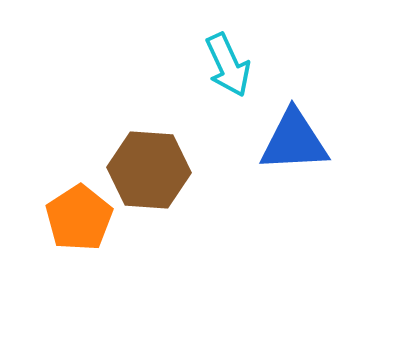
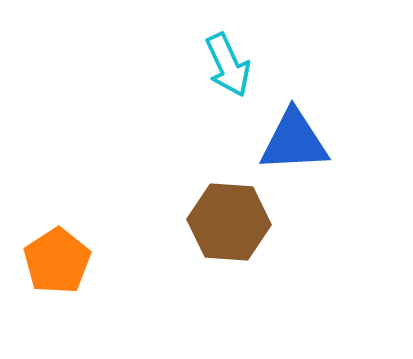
brown hexagon: moved 80 px right, 52 px down
orange pentagon: moved 22 px left, 43 px down
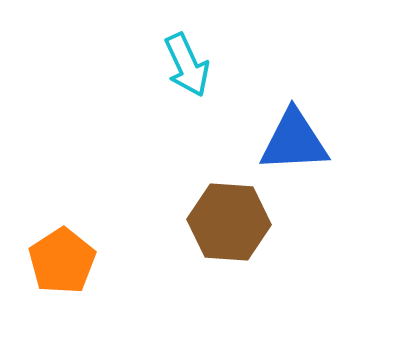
cyan arrow: moved 41 px left
orange pentagon: moved 5 px right
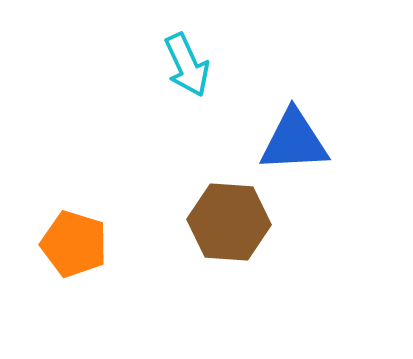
orange pentagon: moved 12 px right, 17 px up; rotated 22 degrees counterclockwise
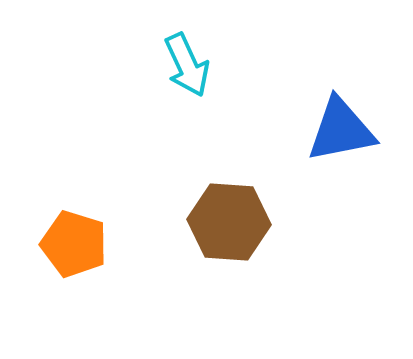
blue triangle: moved 47 px right, 11 px up; rotated 8 degrees counterclockwise
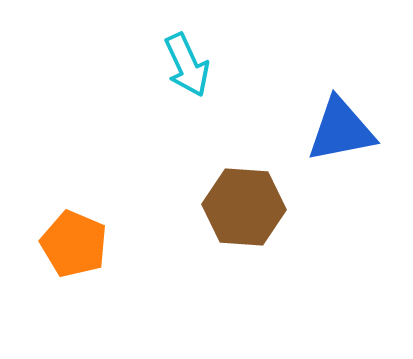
brown hexagon: moved 15 px right, 15 px up
orange pentagon: rotated 6 degrees clockwise
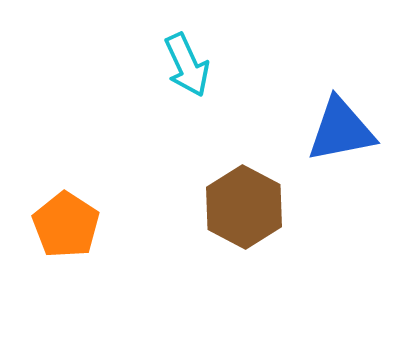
brown hexagon: rotated 24 degrees clockwise
orange pentagon: moved 8 px left, 19 px up; rotated 10 degrees clockwise
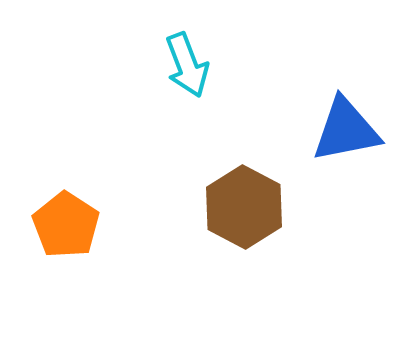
cyan arrow: rotated 4 degrees clockwise
blue triangle: moved 5 px right
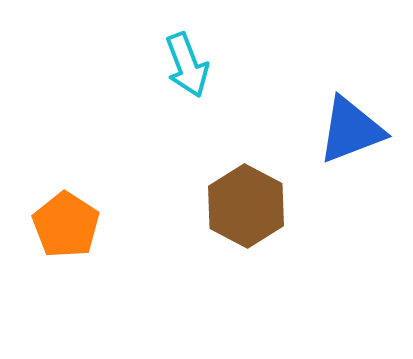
blue triangle: moved 5 px right; rotated 10 degrees counterclockwise
brown hexagon: moved 2 px right, 1 px up
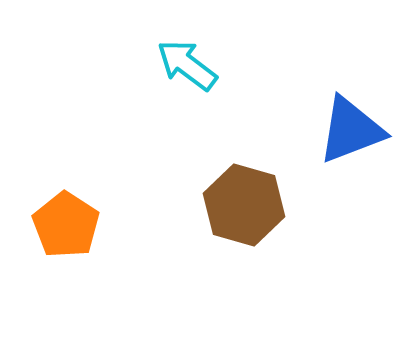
cyan arrow: rotated 148 degrees clockwise
brown hexagon: moved 2 px left, 1 px up; rotated 12 degrees counterclockwise
